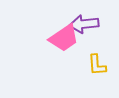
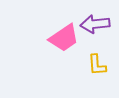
purple arrow: moved 11 px right
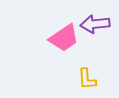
yellow L-shape: moved 10 px left, 14 px down
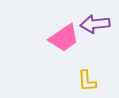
yellow L-shape: moved 2 px down
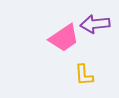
yellow L-shape: moved 3 px left, 6 px up
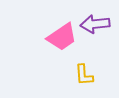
pink trapezoid: moved 2 px left, 1 px up
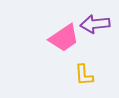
pink trapezoid: moved 2 px right, 1 px down
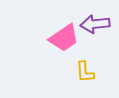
yellow L-shape: moved 1 px right, 3 px up
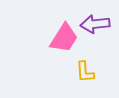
pink trapezoid: rotated 24 degrees counterclockwise
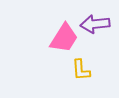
yellow L-shape: moved 4 px left, 2 px up
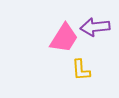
purple arrow: moved 3 px down
